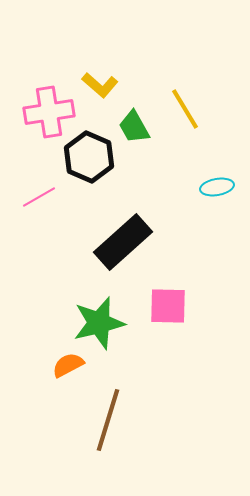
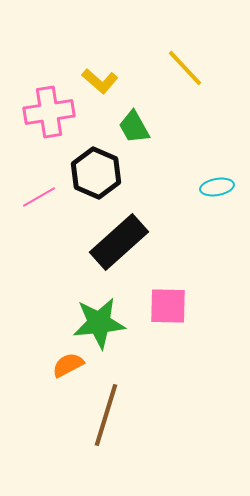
yellow L-shape: moved 4 px up
yellow line: moved 41 px up; rotated 12 degrees counterclockwise
black hexagon: moved 7 px right, 16 px down
black rectangle: moved 4 px left
green star: rotated 8 degrees clockwise
brown line: moved 2 px left, 5 px up
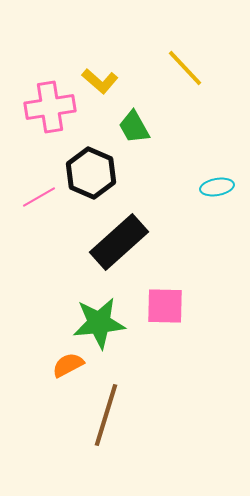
pink cross: moved 1 px right, 5 px up
black hexagon: moved 5 px left
pink square: moved 3 px left
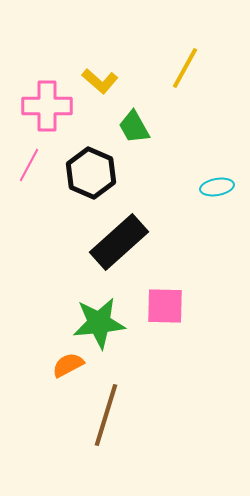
yellow line: rotated 72 degrees clockwise
pink cross: moved 3 px left, 1 px up; rotated 9 degrees clockwise
pink line: moved 10 px left, 32 px up; rotated 32 degrees counterclockwise
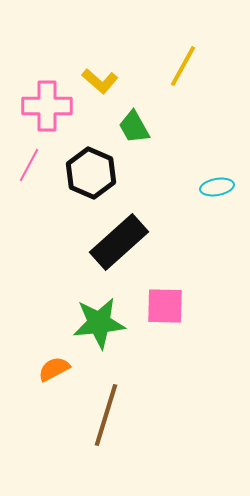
yellow line: moved 2 px left, 2 px up
orange semicircle: moved 14 px left, 4 px down
